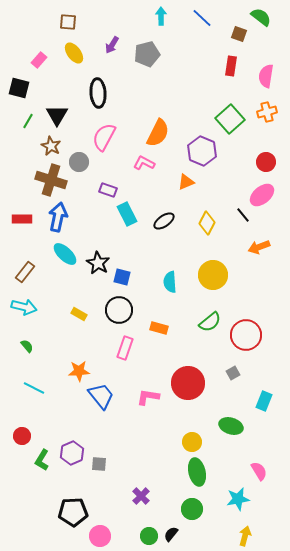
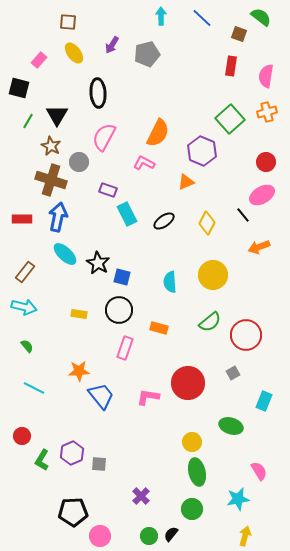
pink ellipse at (262, 195): rotated 10 degrees clockwise
yellow rectangle at (79, 314): rotated 21 degrees counterclockwise
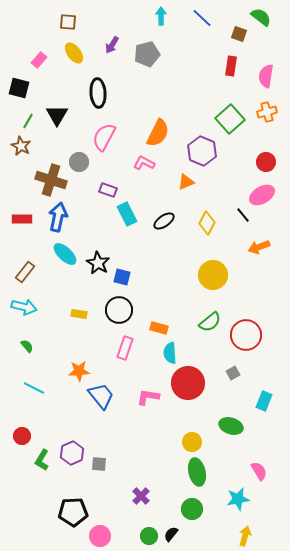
brown star at (51, 146): moved 30 px left
cyan semicircle at (170, 282): moved 71 px down
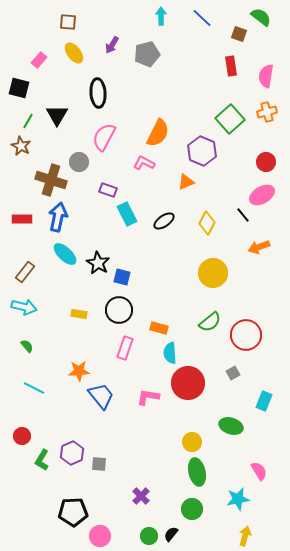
red rectangle at (231, 66): rotated 18 degrees counterclockwise
yellow circle at (213, 275): moved 2 px up
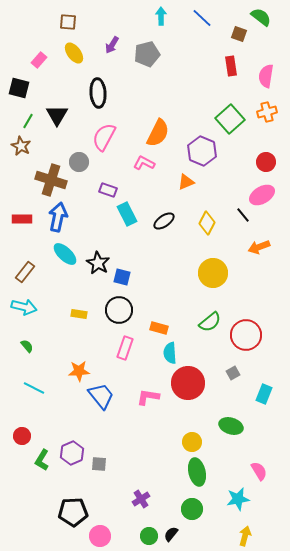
cyan rectangle at (264, 401): moved 7 px up
purple cross at (141, 496): moved 3 px down; rotated 12 degrees clockwise
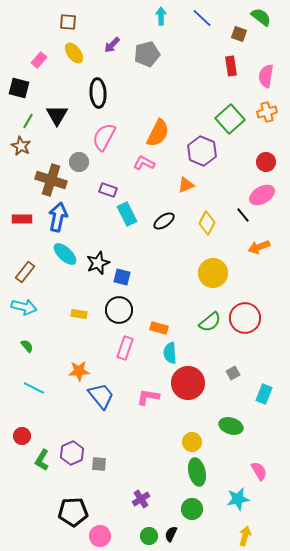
purple arrow at (112, 45): rotated 12 degrees clockwise
orange triangle at (186, 182): moved 3 px down
black star at (98, 263): rotated 20 degrees clockwise
red circle at (246, 335): moved 1 px left, 17 px up
black semicircle at (171, 534): rotated 14 degrees counterclockwise
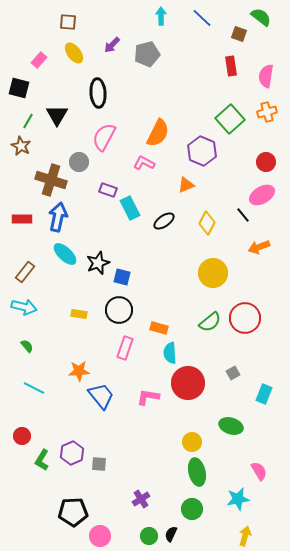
cyan rectangle at (127, 214): moved 3 px right, 6 px up
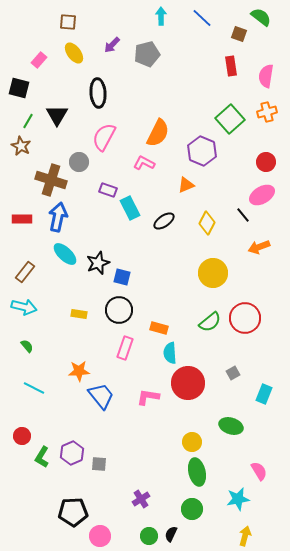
green L-shape at (42, 460): moved 3 px up
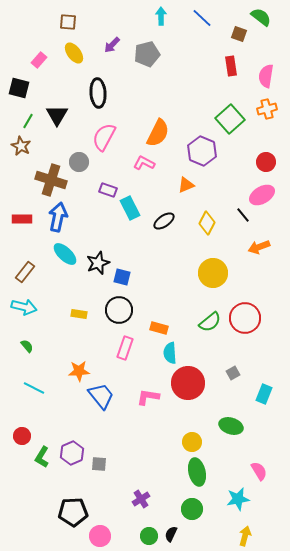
orange cross at (267, 112): moved 3 px up
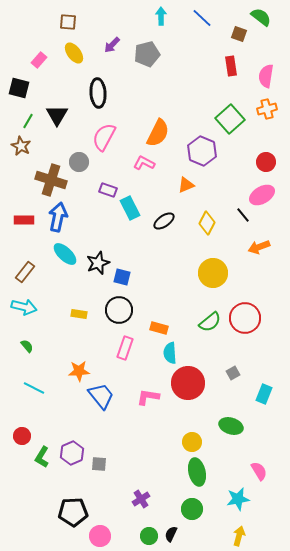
red rectangle at (22, 219): moved 2 px right, 1 px down
yellow arrow at (245, 536): moved 6 px left
